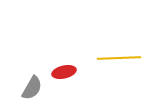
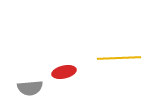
gray semicircle: moved 2 px left; rotated 55 degrees clockwise
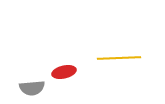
gray semicircle: moved 2 px right
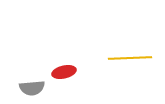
yellow line: moved 11 px right
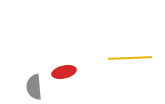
gray semicircle: moved 2 px right, 1 px up; rotated 90 degrees clockwise
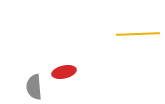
yellow line: moved 8 px right, 24 px up
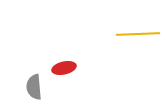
red ellipse: moved 4 px up
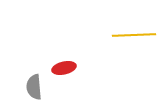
yellow line: moved 4 px left, 1 px down
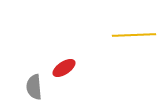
red ellipse: rotated 20 degrees counterclockwise
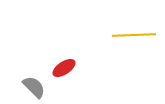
gray semicircle: rotated 140 degrees clockwise
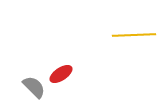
red ellipse: moved 3 px left, 6 px down
